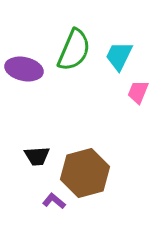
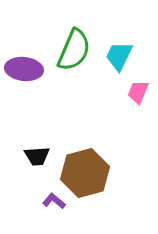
purple ellipse: rotated 6 degrees counterclockwise
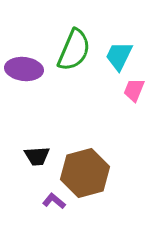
pink trapezoid: moved 4 px left, 2 px up
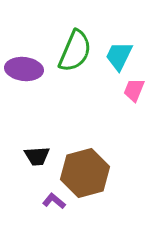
green semicircle: moved 1 px right, 1 px down
